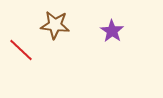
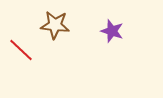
purple star: rotated 15 degrees counterclockwise
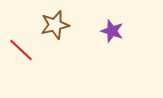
brown star: rotated 20 degrees counterclockwise
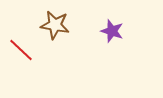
brown star: rotated 24 degrees clockwise
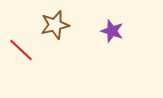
brown star: rotated 24 degrees counterclockwise
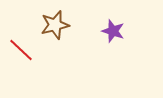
purple star: moved 1 px right
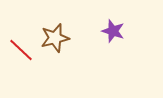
brown star: moved 13 px down
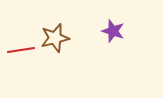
red line: rotated 52 degrees counterclockwise
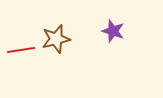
brown star: moved 1 px right, 1 px down
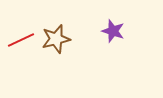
red line: moved 10 px up; rotated 16 degrees counterclockwise
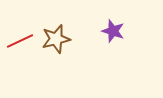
red line: moved 1 px left, 1 px down
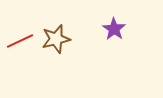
purple star: moved 1 px right, 2 px up; rotated 15 degrees clockwise
